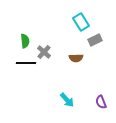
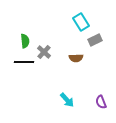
black line: moved 2 px left, 1 px up
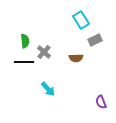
cyan rectangle: moved 2 px up
cyan arrow: moved 19 px left, 11 px up
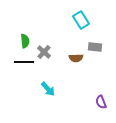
gray rectangle: moved 7 px down; rotated 32 degrees clockwise
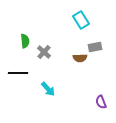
gray rectangle: rotated 16 degrees counterclockwise
brown semicircle: moved 4 px right
black line: moved 6 px left, 11 px down
